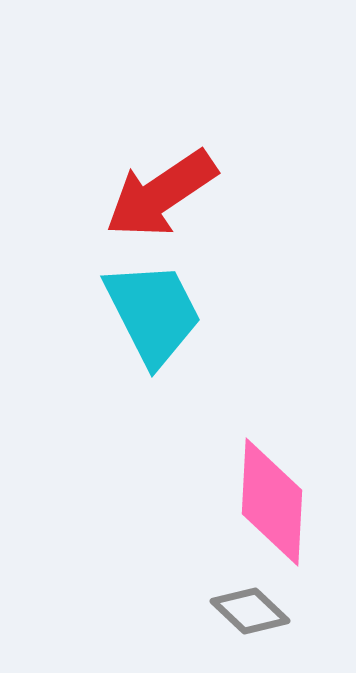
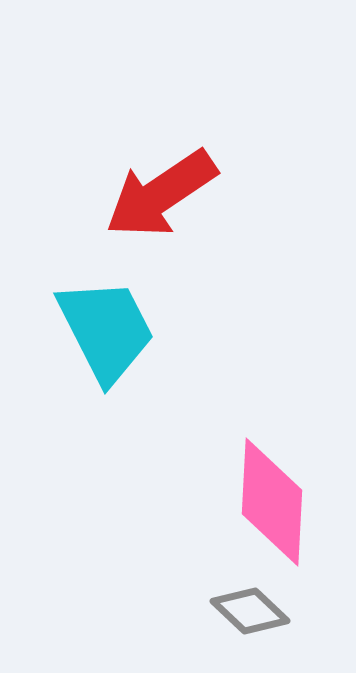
cyan trapezoid: moved 47 px left, 17 px down
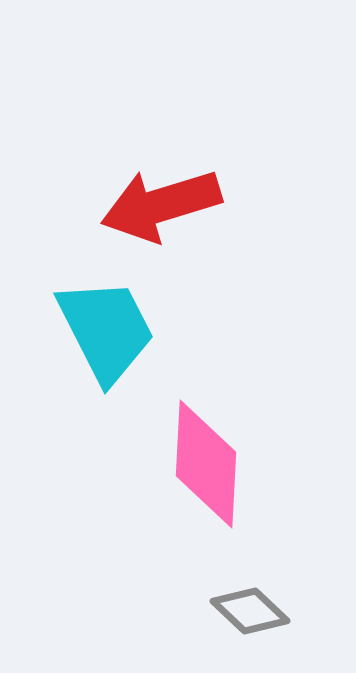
red arrow: moved 11 px down; rotated 17 degrees clockwise
pink diamond: moved 66 px left, 38 px up
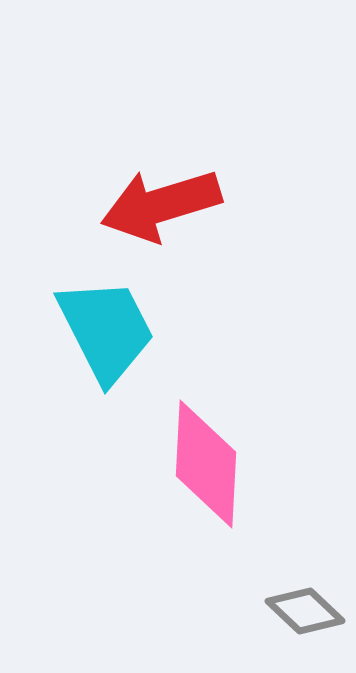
gray diamond: moved 55 px right
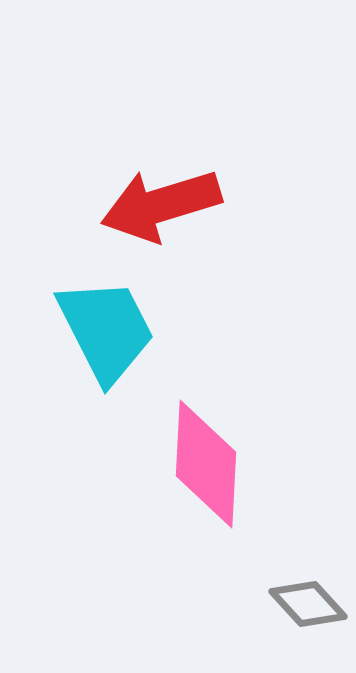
gray diamond: moved 3 px right, 7 px up; rotated 4 degrees clockwise
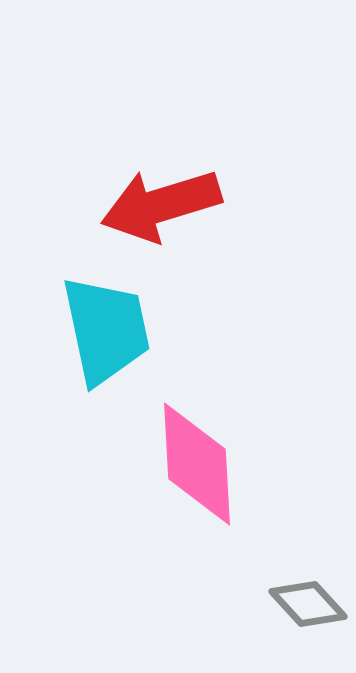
cyan trapezoid: rotated 15 degrees clockwise
pink diamond: moved 9 px left; rotated 6 degrees counterclockwise
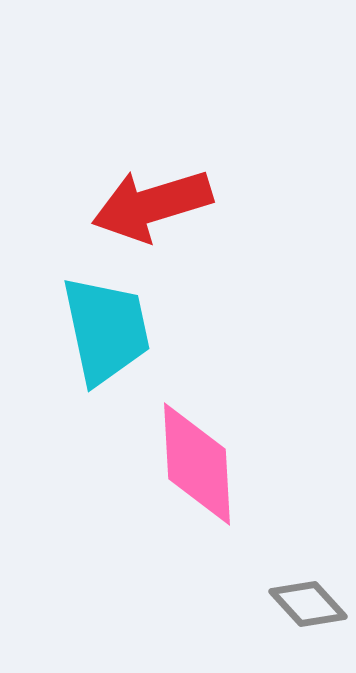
red arrow: moved 9 px left
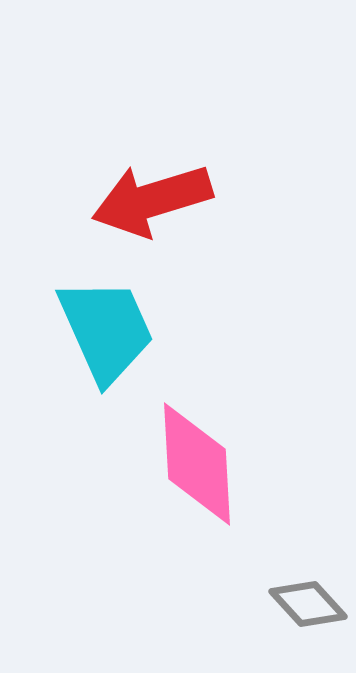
red arrow: moved 5 px up
cyan trapezoid: rotated 12 degrees counterclockwise
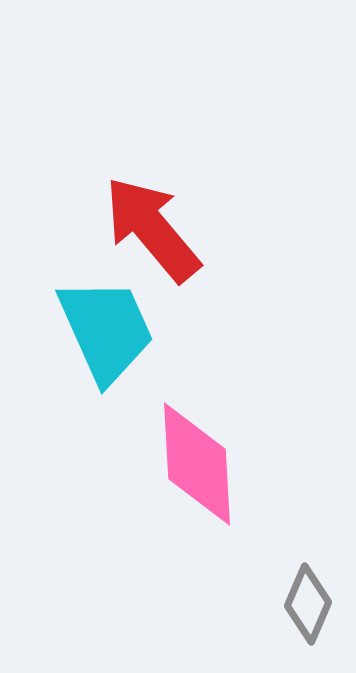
red arrow: moved 29 px down; rotated 67 degrees clockwise
gray diamond: rotated 66 degrees clockwise
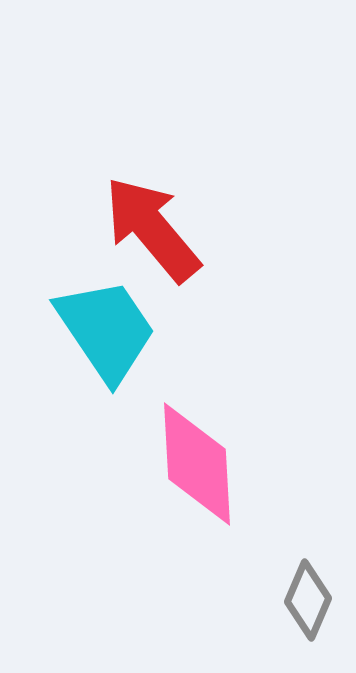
cyan trapezoid: rotated 10 degrees counterclockwise
gray diamond: moved 4 px up
